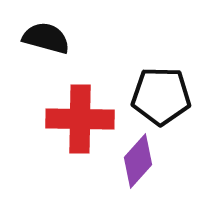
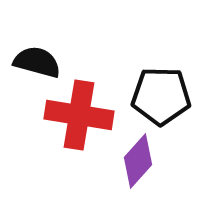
black semicircle: moved 9 px left, 24 px down
red cross: moved 1 px left, 4 px up; rotated 8 degrees clockwise
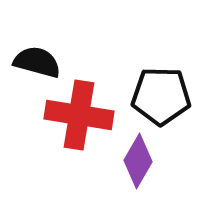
purple diamond: rotated 12 degrees counterclockwise
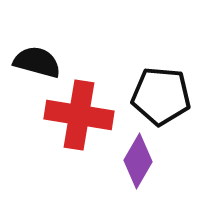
black pentagon: rotated 4 degrees clockwise
